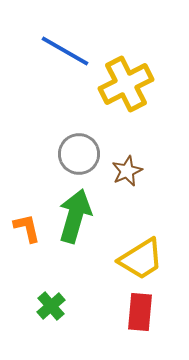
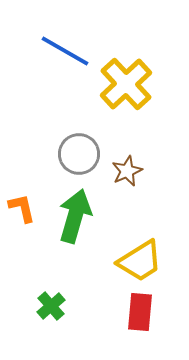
yellow cross: rotated 16 degrees counterclockwise
orange L-shape: moved 5 px left, 20 px up
yellow trapezoid: moved 1 px left, 2 px down
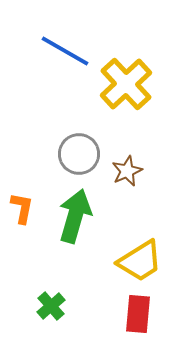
orange L-shape: rotated 24 degrees clockwise
red rectangle: moved 2 px left, 2 px down
